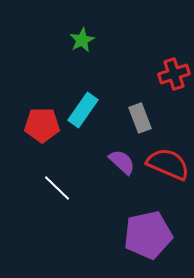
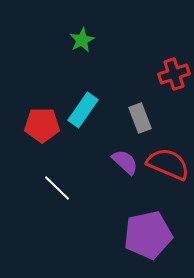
purple semicircle: moved 3 px right
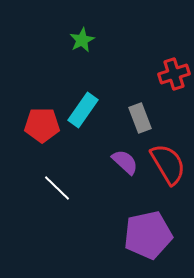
red semicircle: rotated 36 degrees clockwise
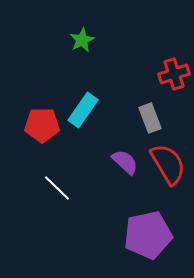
gray rectangle: moved 10 px right
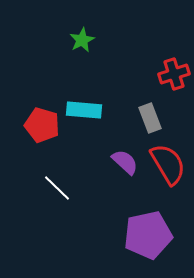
cyan rectangle: moved 1 px right; rotated 60 degrees clockwise
red pentagon: rotated 16 degrees clockwise
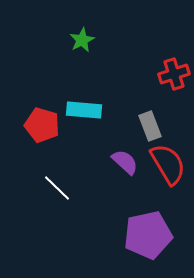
gray rectangle: moved 8 px down
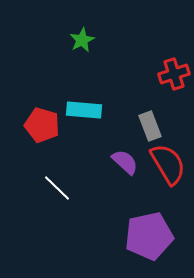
purple pentagon: moved 1 px right, 1 px down
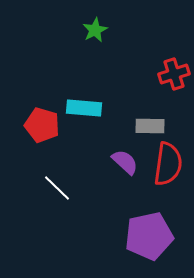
green star: moved 13 px right, 10 px up
cyan rectangle: moved 2 px up
gray rectangle: rotated 68 degrees counterclockwise
red semicircle: rotated 39 degrees clockwise
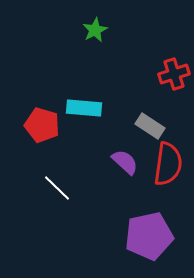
gray rectangle: rotated 32 degrees clockwise
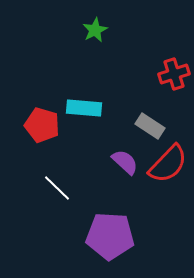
red semicircle: rotated 36 degrees clockwise
purple pentagon: moved 39 px left; rotated 15 degrees clockwise
